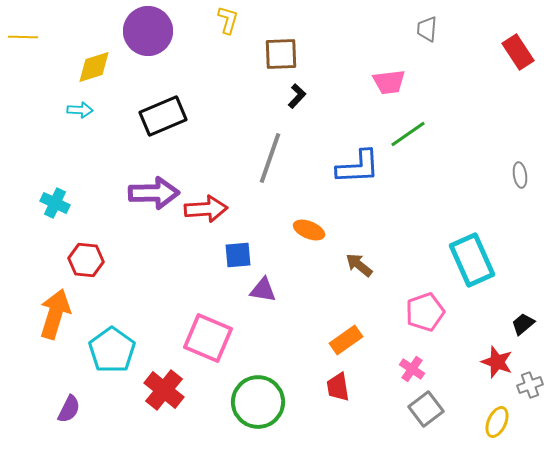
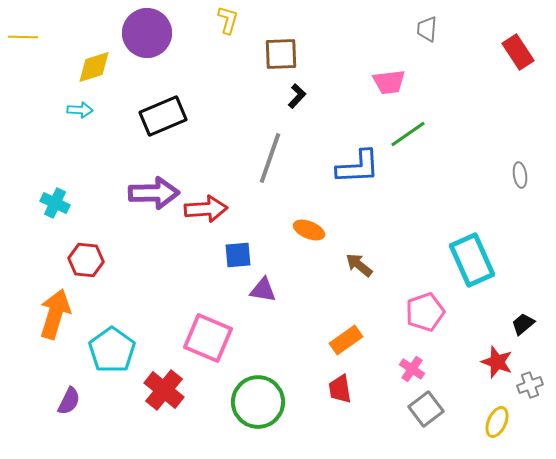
purple circle: moved 1 px left, 2 px down
red trapezoid: moved 2 px right, 2 px down
purple semicircle: moved 8 px up
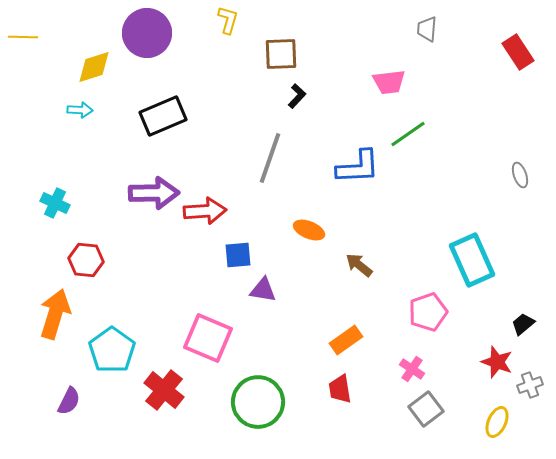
gray ellipse: rotated 10 degrees counterclockwise
red arrow: moved 1 px left, 2 px down
pink pentagon: moved 3 px right
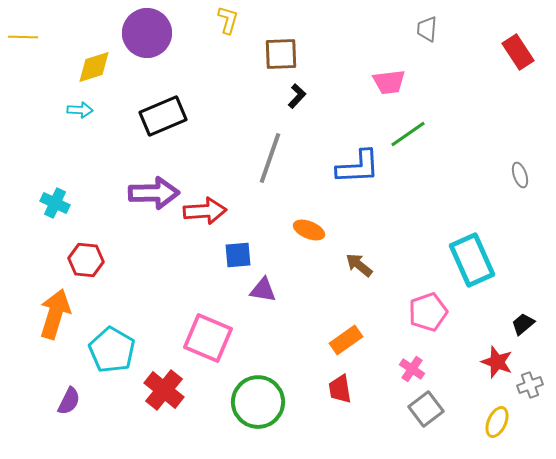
cyan pentagon: rotated 6 degrees counterclockwise
